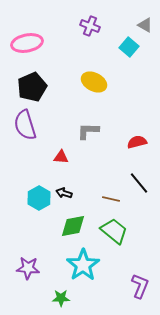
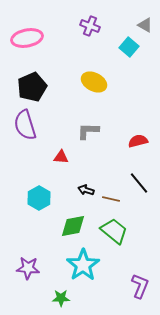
pink ellipse: moved 5 px up
red semicircle: moved 1 px right, 1 px up
black arrow: moved 22 px right, 3 px up
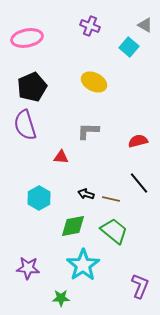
black arrow: moved 4 px down
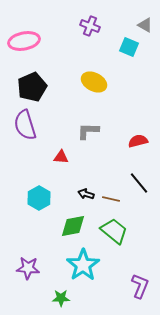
pink ellipse: moved 3 px left, 3 px down
cyan square: rotated 18 degrees counterclockwise
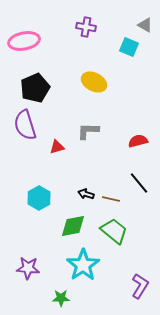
purple cross: moved 4 px left, 1 px down; rotated 12 degrees counterclockwise
black pentagon: moved 3 px right, 1 px down
red triangle: moved 4 px left, 10 px up; rotated 21 degrees counterclockwise
purple L-shape: rotated 10 degrees clockwise
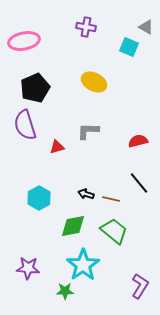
gray triangle: moved 1 px right, 2 px down
green star: moved 4 px right, 7 px up
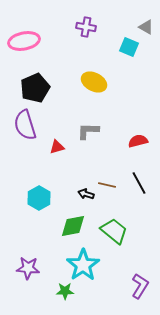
black line: rotated 10 degrees clockwise
brown line: moved 4 px left, 14 px up
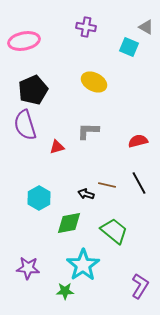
black pentagon: moved 2 px left, 2 px down
green diamond: moved 4 px left, 3 px up
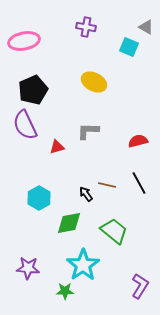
purple semicircle: rotated 8 degrees counterclockwise
black arrow: rotated 35 degrees clockwise
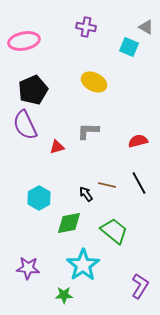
green star: moved 1 px left, 4 px down
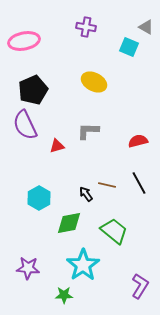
red triangle: moved 1 px up
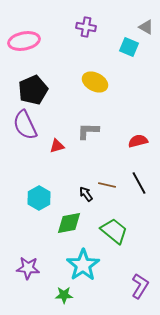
yellow ellipse: moved 1 px right
